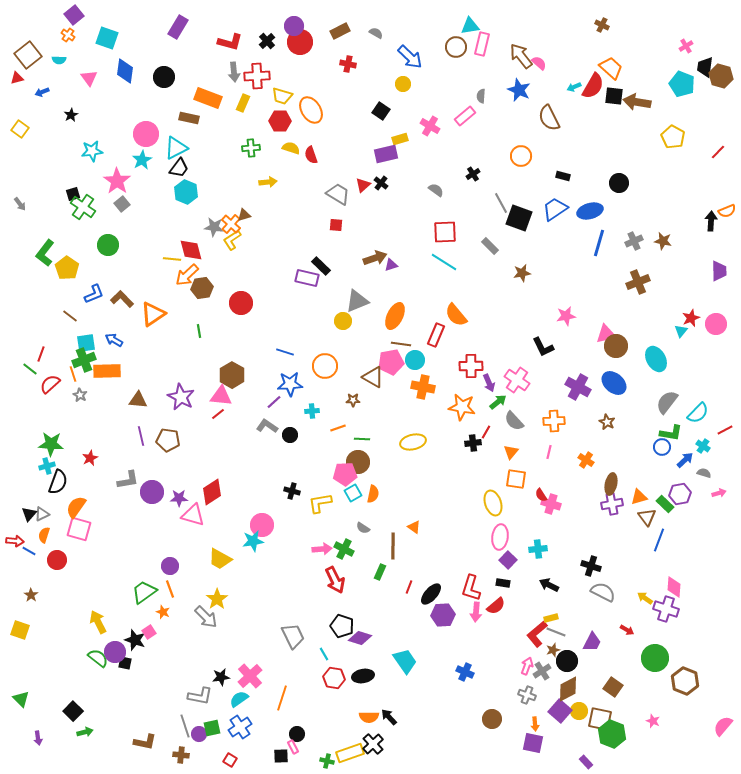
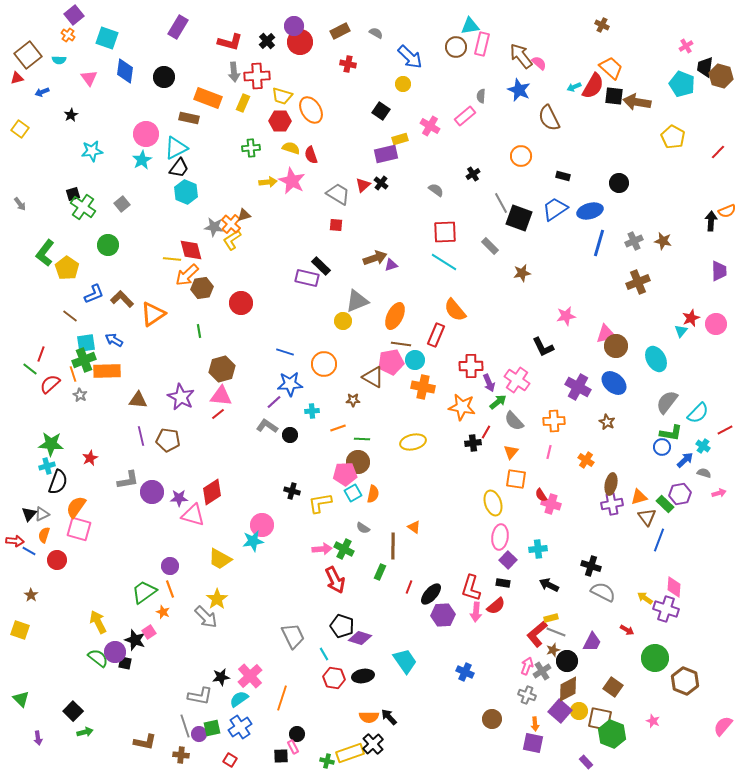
pink star at (117, 181): moved 175 px right; rotated 8 degrees counterclockwise
orange semicircle at (456, 315): moved 1 px left, 5 px up
orange circle at (325, 366): moved 1 px left, 2 px up
brown hexagon at (232, 375): moved 10 px left, 6 px up; rotated 15 degrees clockwise
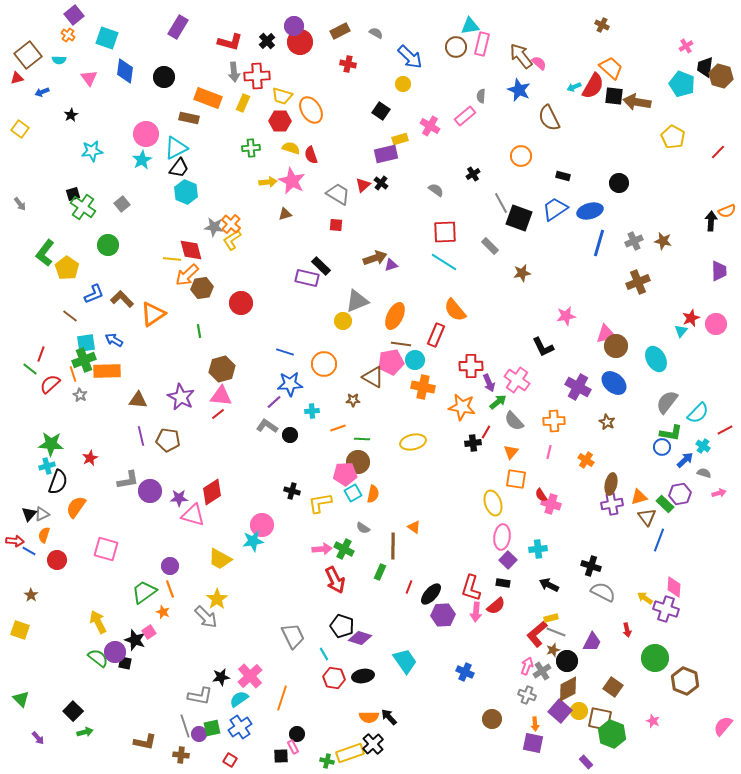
brown triangle at (244, 215): moved 41 px right, 1 px up
purple circle at (152, 492): moved 2 px left, 1 px up
pink square at (79, 529): moved 27 px right, 20 px down
pink ellipse at (500, 537): moved 2 px right
red arrow at (627, 630): rotated 48 degrees clockwise
purple arrow at (38, 738): rotated 32 degrees counterclockwise
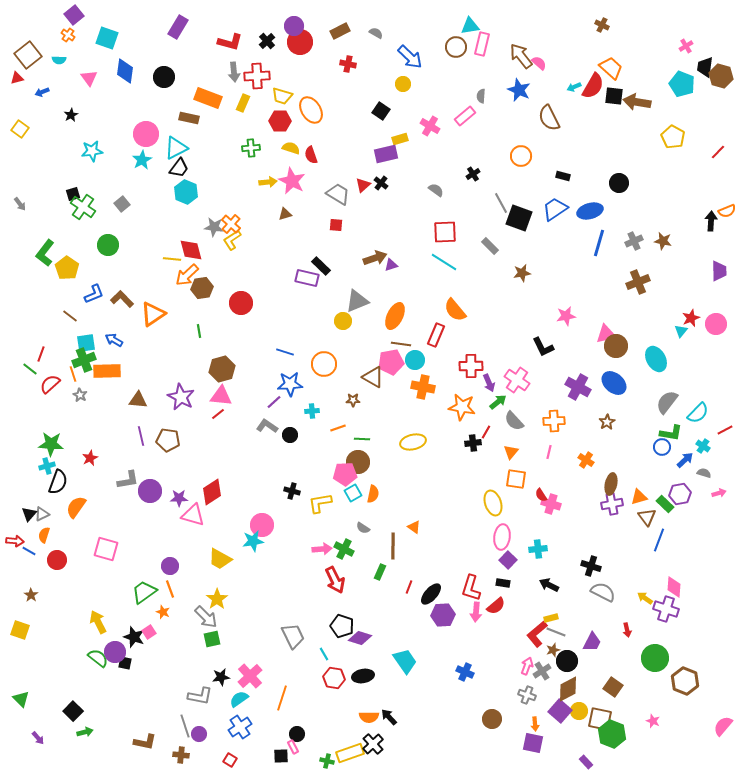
brown star at (607, 422): rotated 14 degrees clockwise
black star at (135, 640): moved 1 px left, 3 px up
green square at (212, 728): moved 89 px up
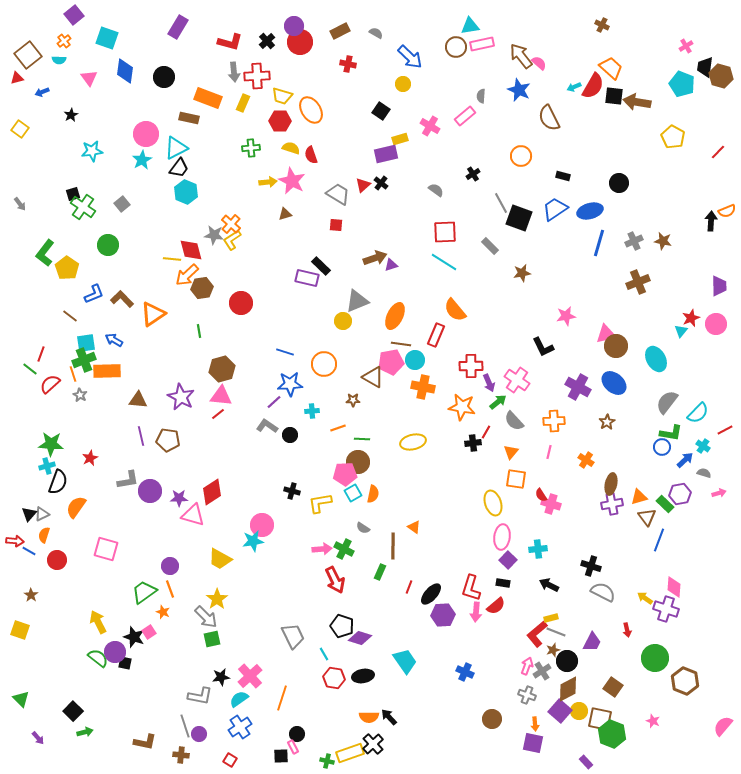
orange cross at (68, 35): moved 4 px left, 6 px down; rotated 16 degrees clockwise
pink rectangle at (482, 44): rotated 65 degrees clockwise
gray star at (214, 227): moved 8 px down
purple trapezoid at (719, 271): moved 15 px down
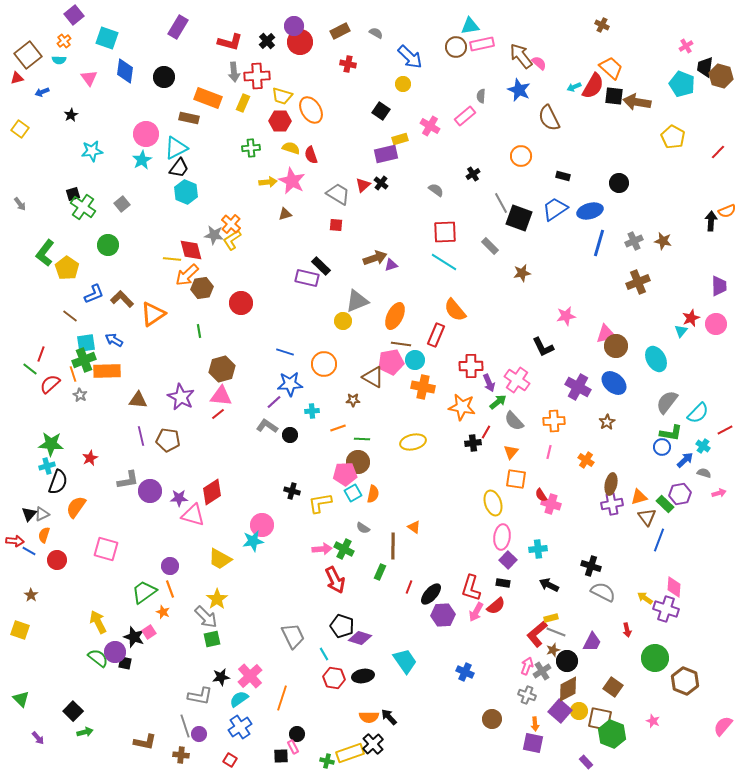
pink arrow at (476, 612): rotated 24 degrees clockwise
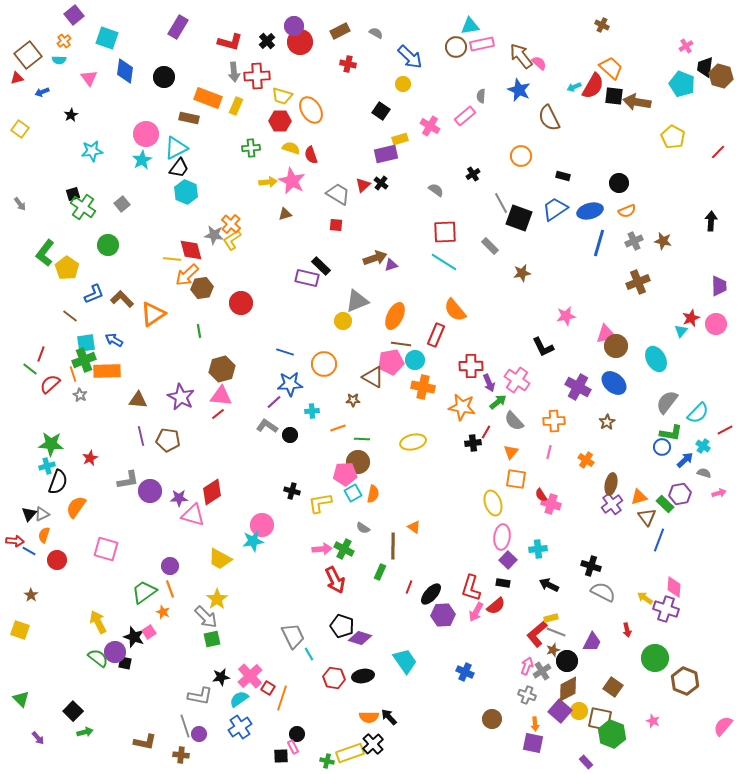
yellow rectangle at (243, 103): moved 7 px left, 3 px down
orange semicircle at (727, 211): moved 100 px left
purple cross at (612, 504): rotated 25 degrees counterclockwise
cyan line at (324, 654): moved 15 px left
red square at (230, 760): moved 38 px right, 72 px up
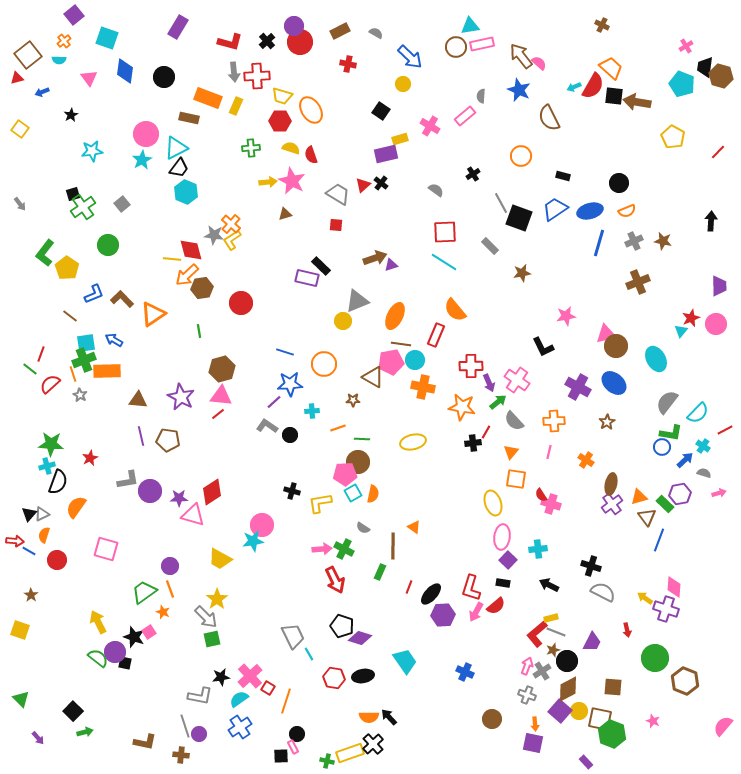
green cross at (83, 207): rotated 20 degrees clockwise
brown square at (613, 687): rotated 30 degrees counterclockwise
orange line at (282, 698): moved 4 px right, 3 px down
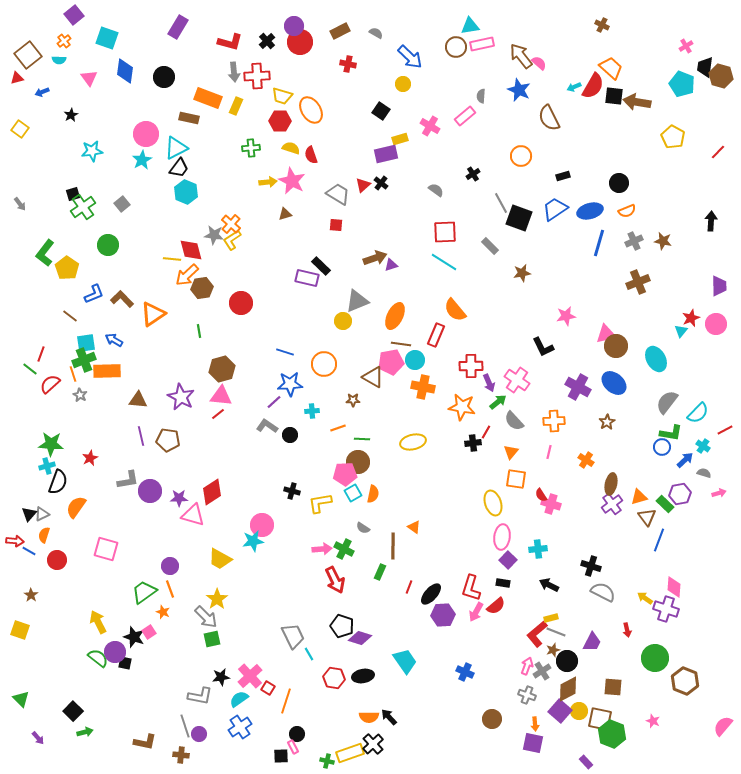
black rectangle at (563, 176): rotated 32 degrees counterclockwise
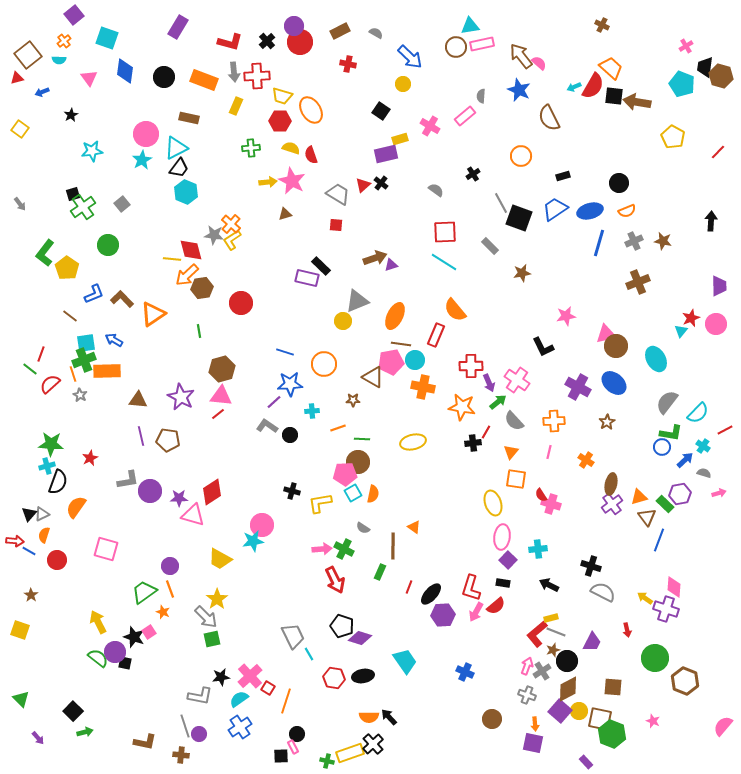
orange rectangle at (208, 98): moved 4 px left, 18 px up
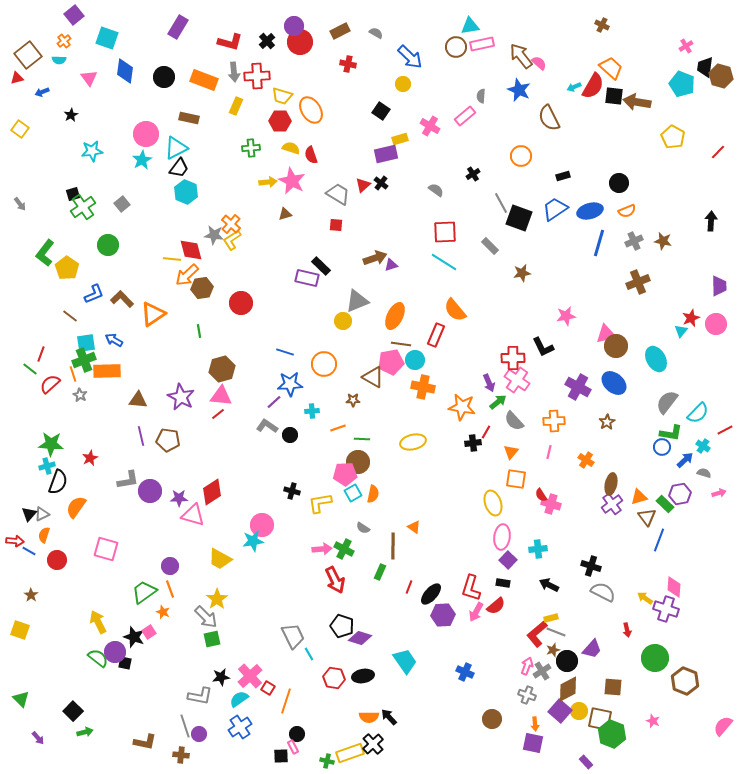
red cross at (471, 366): moved 42 px right, 8 px up
purple trapezoid at (592, 642): moved 7 px down; rotated 15 degrees clockwise
